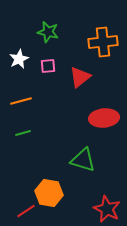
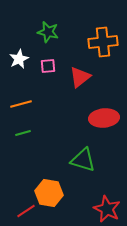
orange line: moved 3 px down
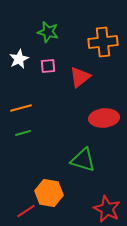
orange line: moved 4 px down
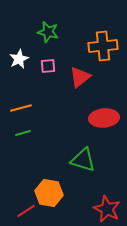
orange cross: moved 4 px down
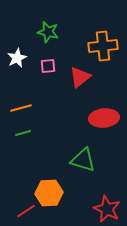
white star: moved 2 px left, 1 px up
orange hexagon: rotated 12 degrees counterclockwise
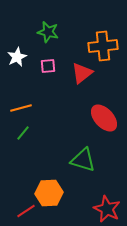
white star: moved 1 px up
red triangle: moved 2 px right, 4 px up
red ellipse: rotated 52 degrees clockwise
green line: rotated 35 degrees counterclockwise
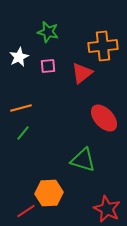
white star: moved 2 px right
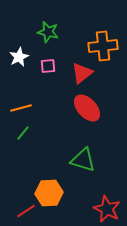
red ellipse: moved 17 px left, 10 px up
